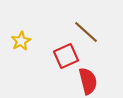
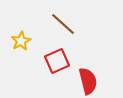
brown line: moved 23 px left, 8 px up
red square: moved 9 px left, 5 px down
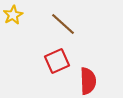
yellow star: moved 8 px left, 26 px up
red semicircle: rotated 12 degrees clockwise
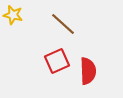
yellow star: rotated 30 degrees counterclockwise
red semicircle: moved 10 px up
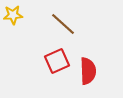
yellow star: rotated 18 degrees counterclockwise
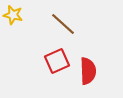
yellow star: rotated 18 degrees clockwise
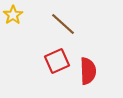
yellow star: rotated 24 degrees clockwise
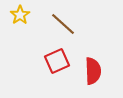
yellow star: moved 7 px right
red semicircle: moved 5 px right
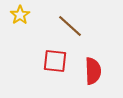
brown line: moved 7 px right, 2 px down
red square: moved 2 px left; rotated 30 degrees clockwise
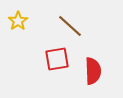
yellow star: moved 2 px left, 6 px down
red square: moved 2 px right, 2 px up; rotated 15 degrees counterclockwise
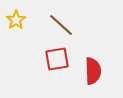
yellow star: moved 2 px left, 1 px up
brown line: moved 9 px left, 1 px up
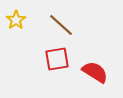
red semicircle: moved 2 px right, 1 px down; rotated 56 degrees counterclockwise
